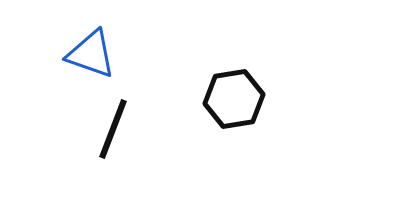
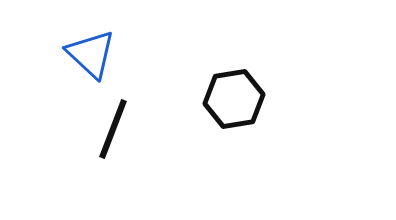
blue triangle: rotated 24 degrees clockwise
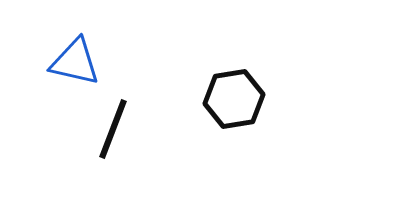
blue triangle: moved 16 px left, 8 px down; rotated 30 degrees counterclockwise
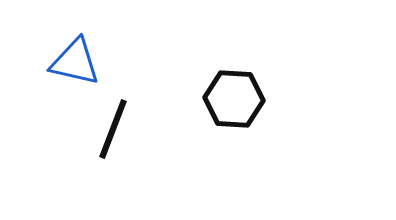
black hexagon: rotated 12 degrees clockwise
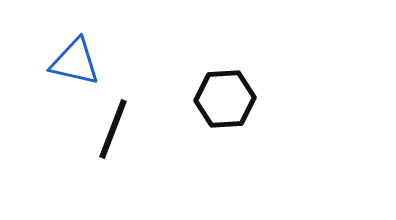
black hexagon: moved 9 px left; rotated 6 degrees counterclockwise
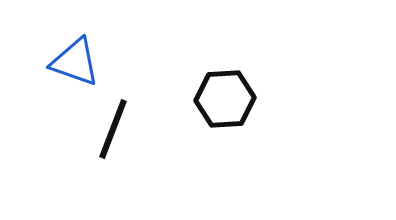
blue triangle: rotated 6 degrees clockwise
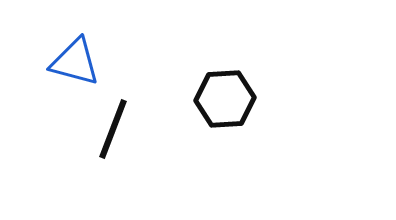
blue triangle: rotated 4 degrees counterclockwise
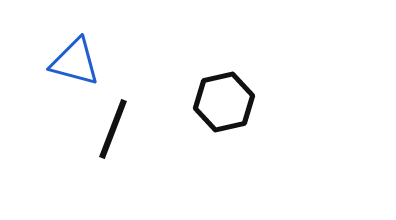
black hexagon: moved 1 px left, 3 px down; rotated 10 degrees counterclockwise
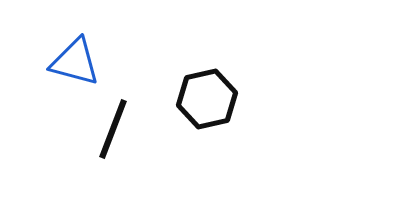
black hexagon: moved 17 px left, 3 px up
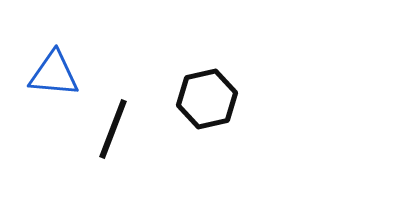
blue triangle: moved 21 px left, 12 px down; rotated 10 degrees counterclockwise
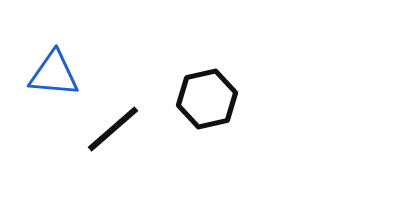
black line: rotated 28 degrees clockwise
